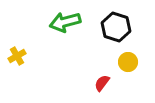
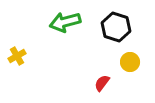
yellow circle: moved 2 px right
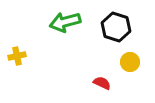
yellow cross: rotated 18 degrees clockwise
red semicircle: rotated 78 degrees clockwise
